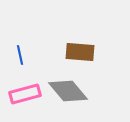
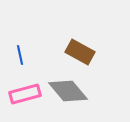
brown rectangle: rotated 24 degrees clockwise
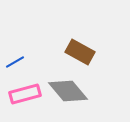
blue line: moved 5 px left, 7 px down; rotated 72 degrees clockwise
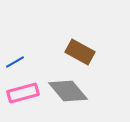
pink rectangle: moved 2 px left, 1 px up
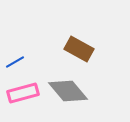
brown rectangle: moved 1 px left, 3 px up
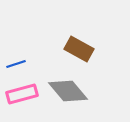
blue line: moved 1 px right, 2 px down; rotated 12 degrees clockwise
pink rectangle: moved 1 px left, 1 px down
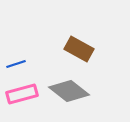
gray diamond: moved 1 px right; rotated 12 degrees counterclockwise
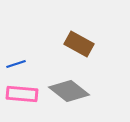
brown rectangle: moved 5 px up
pink rectangle: rotated 20 degrees clockwise
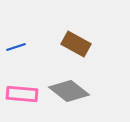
brown rectangle: moved 3 px left
blue line: moved 17 px up
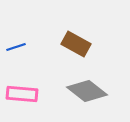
gray diamond: moved 18 px right
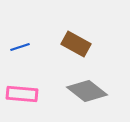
blue line: moved 4 px right
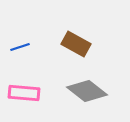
pink rectangle: moved 2 px right, 1 px up
